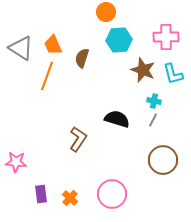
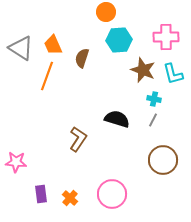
cyan cross: moved 2 px up
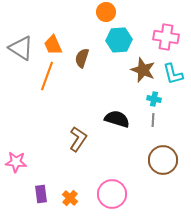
pink cross: rotated 10 degrees clockwise
gray line: rotated 24 degrees counterclockwise
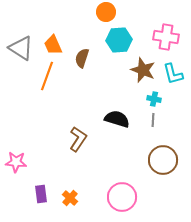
pink circle: moved 10 px right, 3 px down
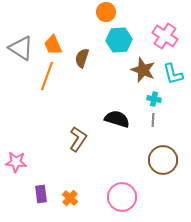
pink cross: moved 1 px left, 1 px up; rotated 25 degrees clockwise
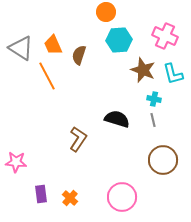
pink cross: rotated 10 degrees counterclockwise
brown semicircle: moved 3 px left, 3 px up
orange line: rotated 48 degrees counterclockwise
gray line: rotated 16 degrees counterclockwise
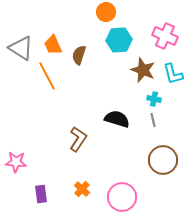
orange cross: moved 12 px right, 9 px up
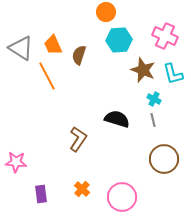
cyan cross: rotated 16 degrees clockwise
brown circle: moved 1 px right, 1 px up
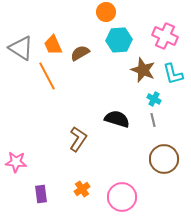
brown semicircle: moved 1 px right, 2 px up; rotated 42 degrees clockwise
orange cross: rotated 14 degrees clockwise
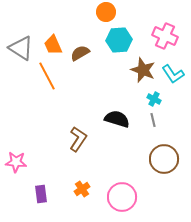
cyan L-shape: rotated 20 degrees counterclockwise
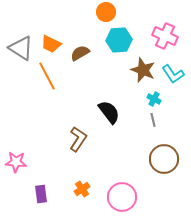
orange trapezoid: moved 2 px left, 1 px up; rotated 40 degrees counterclockwise
black semicircle: moved 8 px left, 7 px up; rotated 35 degrees clockwise
